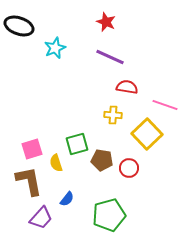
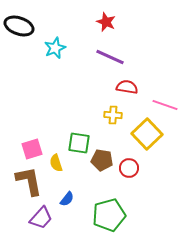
green square: moved 2 px right, 1 px up; rotated 25 degrees clockwise
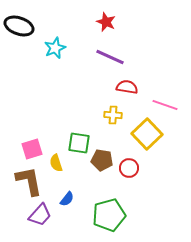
purple trapezoid: moved 1 px left, 3 px up
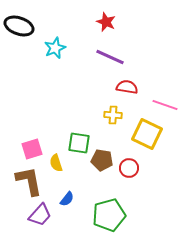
yellow square: rotated 20 degrees counterclockwise
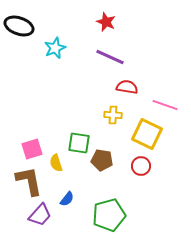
red circle: moved 12 px right, 2 px up
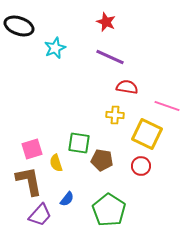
pink line: moved 2 px right, 1 px down
yellow cross: moved 2 px right
green pentagon: moved 5 px up; rotated 24 degrees counterclockwise
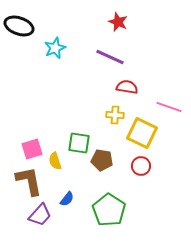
red star: moved 12 px right
pink line: moved 2 px right, 1 px down
yellow square: moved 5 px left, 1 px up
yellow semicircle: moved 1 px left, 2 px up
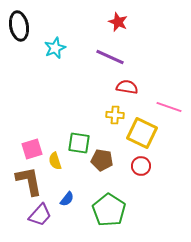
black ellipse: rotated 60 degrees clockwise
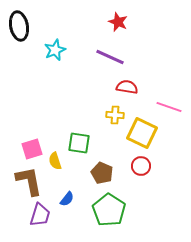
cyan star: moved 2 px down
brown pentagon: moved 13 px down; rotated 15 degrees clockwise
purple trapezoid: rotated 25 degrees counterclockwise
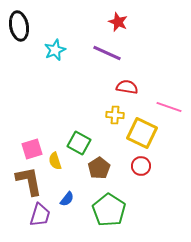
purple line: moved 3 px left, 4 px up
green square: rotated 20 degrees clockwise
brown pentagon: moved 3 px left, 5 px up; rotated 15 degrees clockwise
